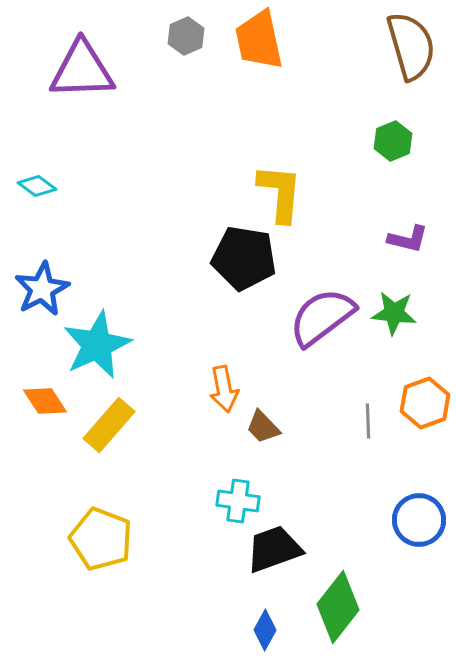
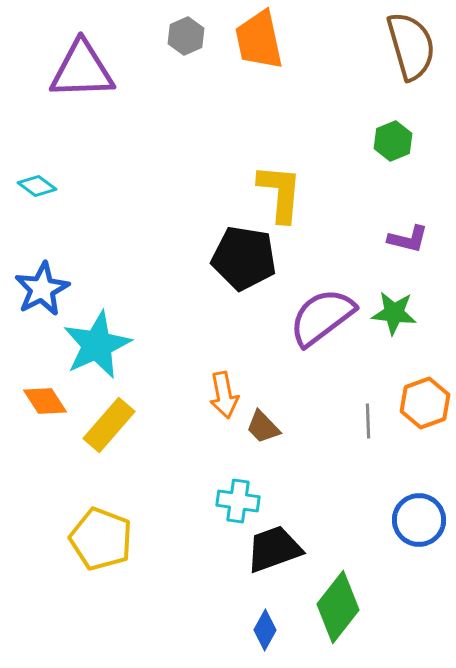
orange arrow: moved 6 px down
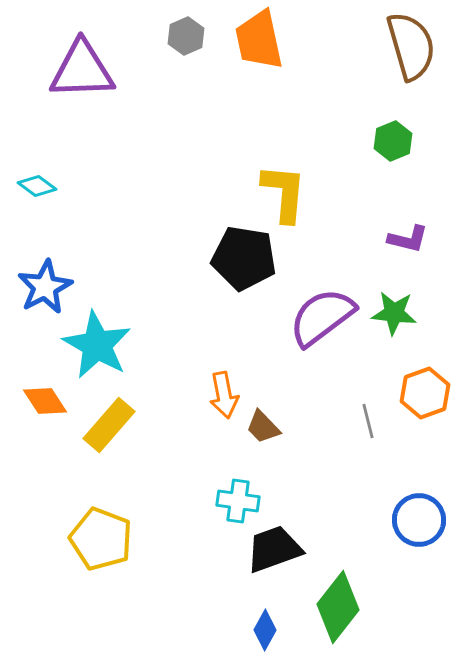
yellow L-shape: moved 4 px right
blue star: moved 3 px right, 2 px up
cyan star: rotated 18 degrees counterclockwise
orange hexagon: moved 10 px up
gray line: rotated 12 degrees counterclockwise
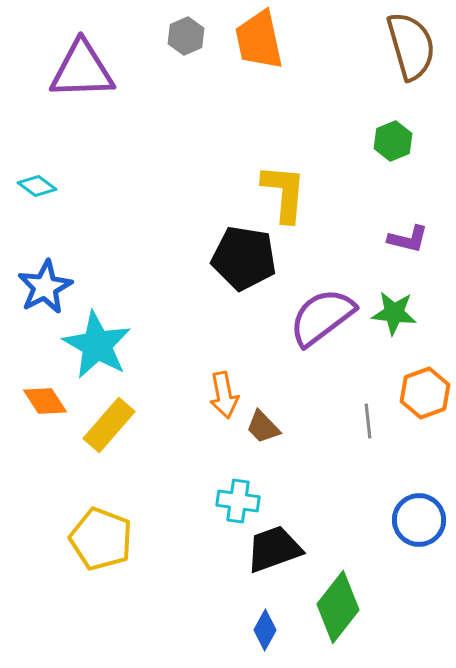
gray line: rotated 8 degrees clockwise
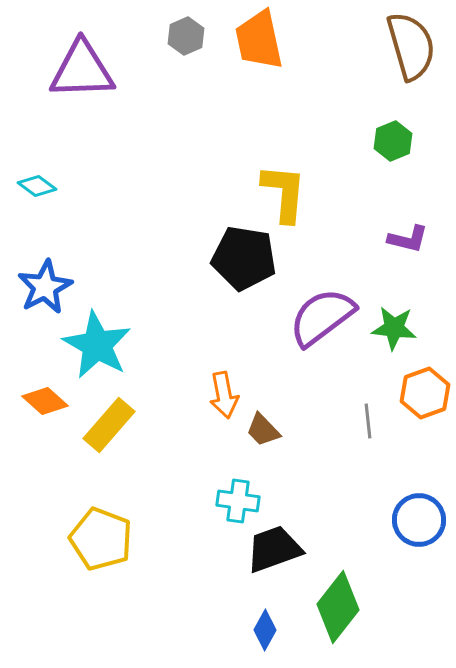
green star: moved 15 px down
orange diamond: rotated 15 degrees counterclockwise
brown trapezoid: moved 3 px down
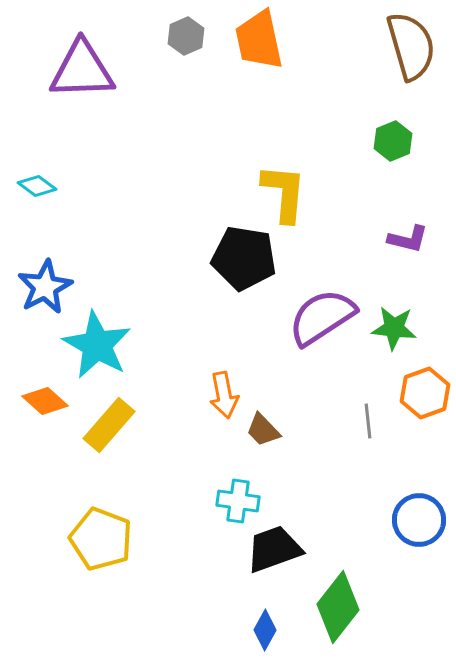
purple semicircle: rotated 4 degrees clockwise
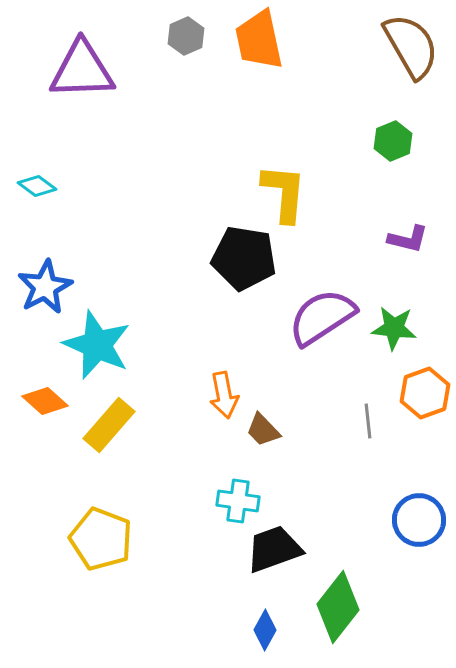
brown semicircle: rotated 14 degrees counterclockwise
cyan star: rotated 6 degrees counterclockwise
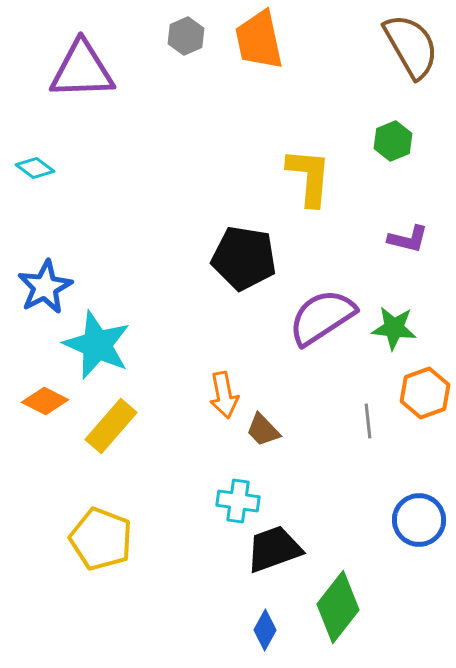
cyan diamond: moved 2 px left, 18 px up
yellow L-shape: moved 25 px right, 16 px up
orange diamond: rotated 15 degrees counterclockwise
yellow rectangle: moved 2 px right, 1 px down
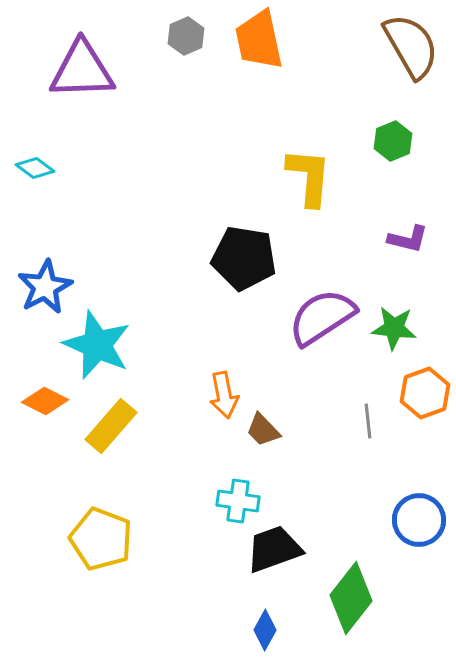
green diamond: moved 13 px right, 9 px up
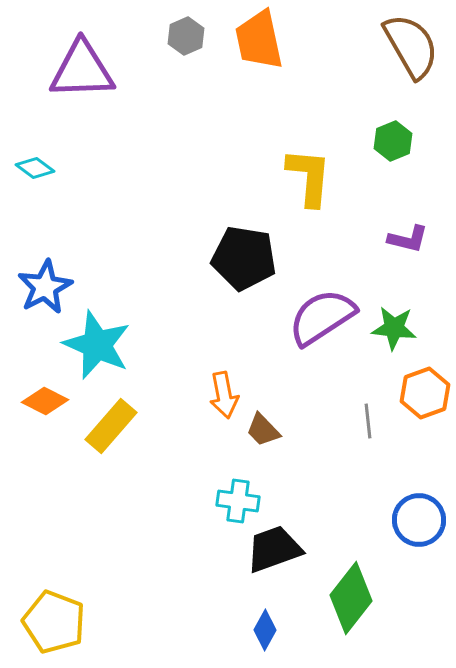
yellow pentagon: moved 47 px left, 83 px down
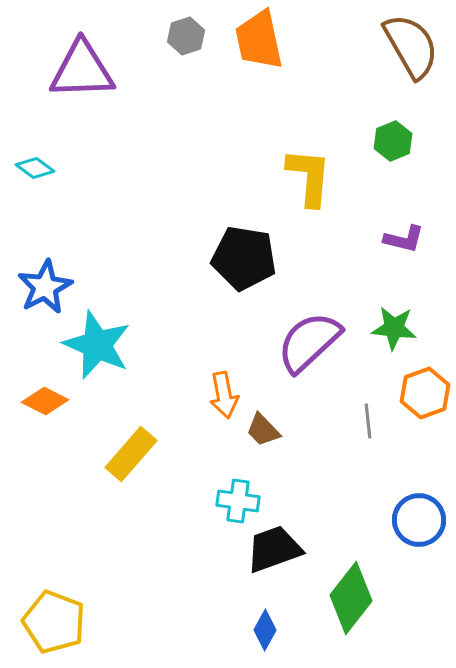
gray hexagon: rotated 6 degrees clockwise
purple L-shape: moved 4 px left
purple semicircle: moved 13 px left, 25 px down; rotated 10 degrees counterclockwise
yellow rectangle: moved 20 px right, 28 px down
